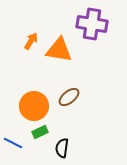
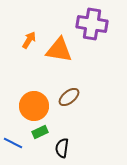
orange arrow: moved 2 px left, 1 px up
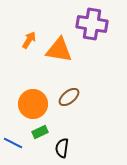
orange circle: moved 1 px left, 2 px up
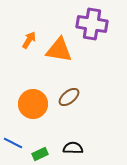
green rectangle: moved 22 px down
black semicircle: moved 11 px right; rotated 84 degrees clockwise
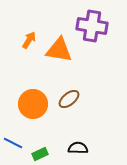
purple cross: moved 2 px down
brown ellipse: moved 2 px down
black semicircle: moved 5 px right
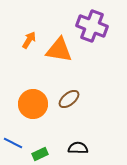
purple cross: rotated 12 degrees clockwise
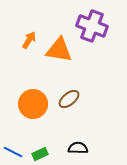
blue line: moved 9 px down
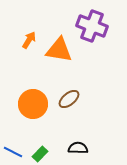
green rectangle: rotated 21 degrees counterclockwise
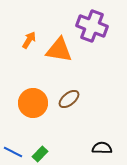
orange circle: moved 1 px up
black semicircle: moved 24 px right
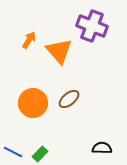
orange triangle: moved 1 px down; rotated 40 degrees clockwise
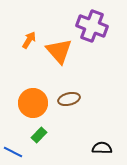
brown ellipse: rotated 25 degrees clockwise
green rectangle: moved 1 px left, 19 px up
